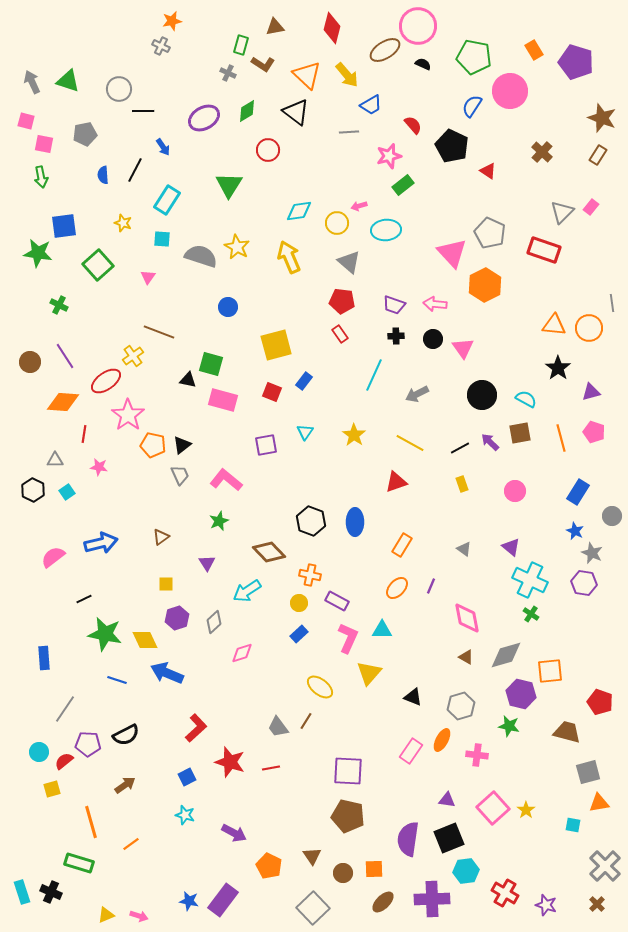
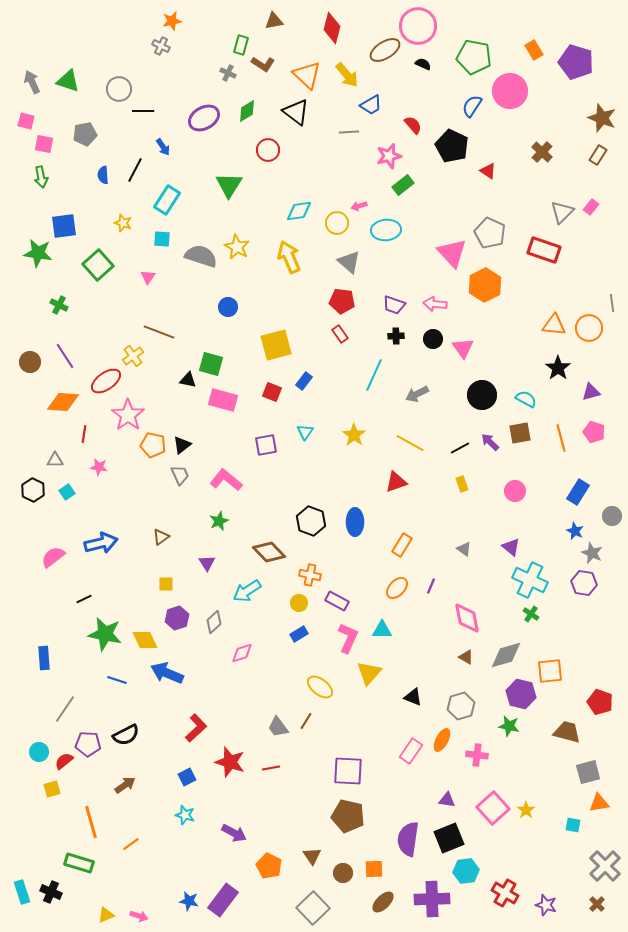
brown triangle at (275, 27): moved 1 px left, 6 px up
blue rectangle at (299, 634): rotated 12 degrees clockwise
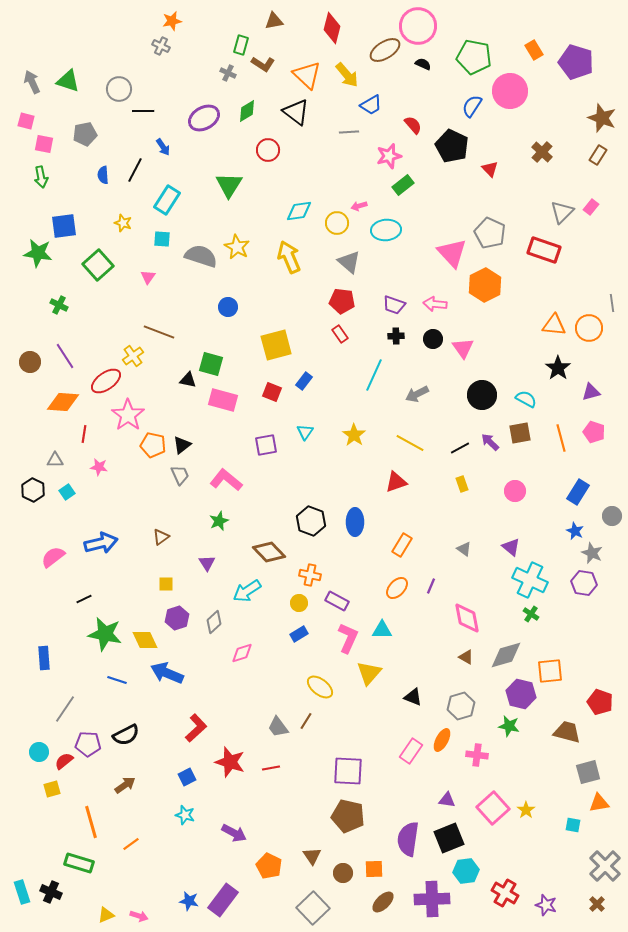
red triangle at (488, 171): moved 2 px right, 2 px up; rotated 12 degrees clockwise
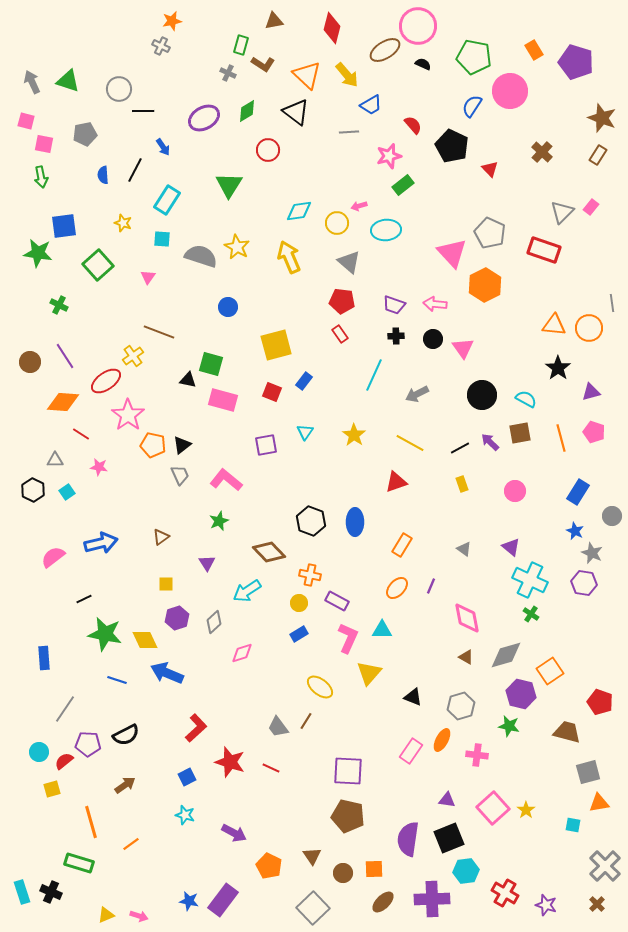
red line at (84, 434): moved 3 px left; rotated 66 degrees counterclockwise
orange square at (550, 671): rotated 28 degrees counterclockwise
red line at (271, 768): rotated 36 degrees clockwise
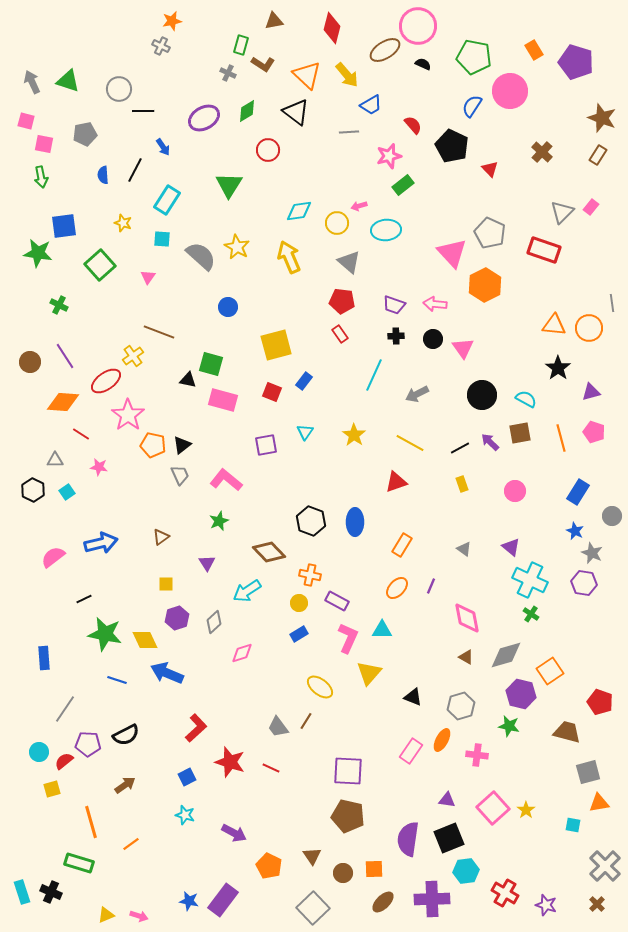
gray semicircle at (201, 256): rotated 24 degrees clockwise
green square at (98, 265): moved 2 px right
